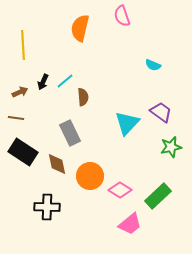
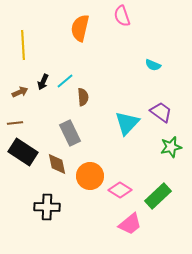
brown line: moved 1 px left, 5 px down; rotated 14 degrees counterclockwise
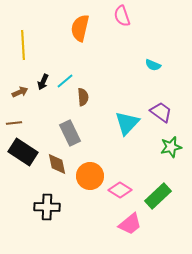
brown line: moved 1 px left
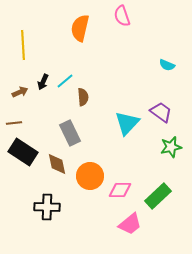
cyan semicircle: moved 14 px right
pink diamond: rotated 30 degrees counterclockwise
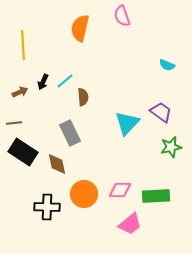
orange circle: moved 6 px left, 18 px down
green rectangle: moved 2 px left; rotated 40 degrees clockwise
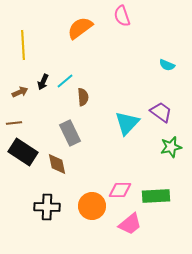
orange semicircle: rotated 40 degrees clockwise
orange circle: moved 8 px right, 12 px down
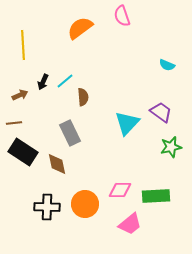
brown arrow: moved 3 px down
orange circle: moved 7 px left, 2 px up
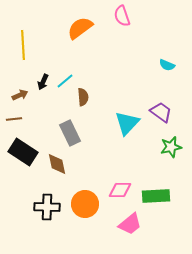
brown line: moved 4 px up
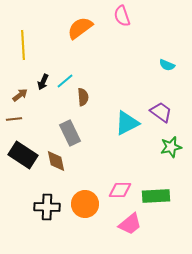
brown arrow: rotated 14 degrees counterclockwise
cyan triangle: rotated 20 degrees clockwise
black rectangle: moved 3 px down
brown diamond: moved 1 px left, 3 px up
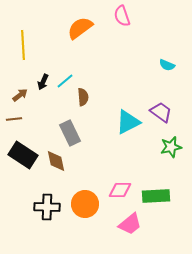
cyan triangle: moved 1 px right, 1 px up
